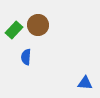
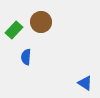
brown circle: moved 3 px right, 3 px up
blue triangle: rotated 28 degrees clockwise
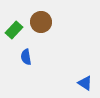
blue semicircle: rotated 14 degrees counterclockwise
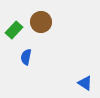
blue semicircle: rotated 21 degrees clockwise
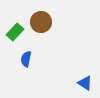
green rectangle: moved 1 px right, 2 px down
blue semicircle: moved 2 px down
